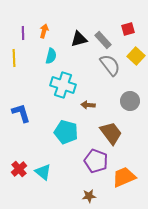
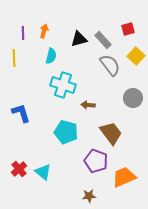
gray circle: moved 3 px right, 3 px up
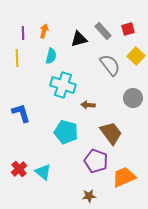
gray rectangle: moved 9 px up
yellow line: moved 3 px right
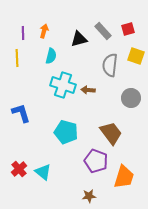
yellow square: rotated 24 degrees counterclockwise
gray semicircle: rotated 135 degrees counterclockwise
gray circle: moved 2 px left
brown arrow: moved 15 px up
orange trapezoid: rotated 130 degrees clockwise
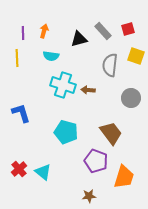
cyan semicircle: rotated 84 degrees clockwise
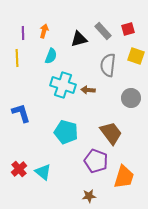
cyan semicircle: rotated 77 degrees counterclockwise
gray semicircle: moved 2 px left
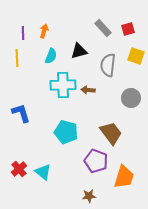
gray rectangle: moved 3 px up
black triangle: moved 12 px down
cyan cross: rotated 20 degrees counterclockwise
